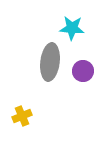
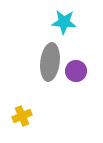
cyan star: moved 8 px left, 6 px up
purple circle: moved 7 px left
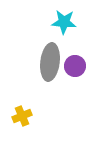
purple circle: moved 1 px left, 5 px up
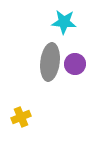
purple circle: moved 2 px up
yellow cross: moved 1 px left, 1 px down
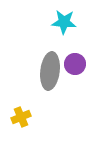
gray ellipse: moved 9 px down
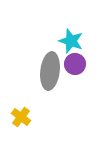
cyan star: moved 7 px right, 19 px down; rotated 15 degrees clockwise
yellow cross: rotated 30 degrees counterclockwise
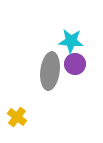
cyan star: rotated 15 degrees counterclockwise
yellow cross: moved 4 px left
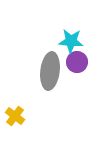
purple circle: moved 2 px right, 2 px up
yellow cross: moved 2 px left, 1 px up
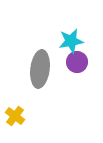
cyan star: rotated 15 degrees counterclockwise
gray ellipse: moved 10 px left, 2 px up
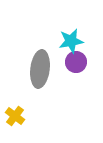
purple circle: moved 1 px left
